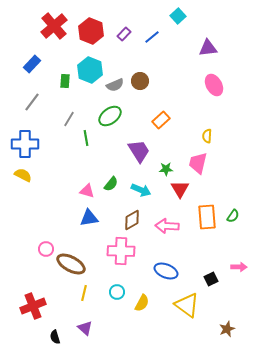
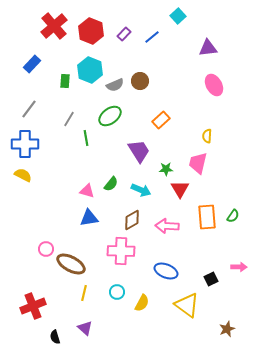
gray line at (32, 102): moved 3 px left, 7 px down
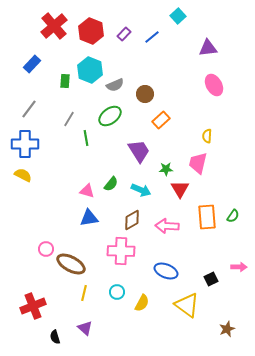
brown circle at (140, 81): moved 5 px right, 13 px down
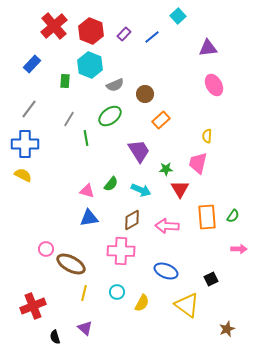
cyan hexagon at (90, 70): moved 5 px up
pink arrow at (239, 267): moved 18 px up
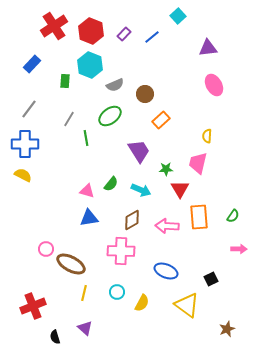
red cross at (54, 26): rotated 8 degrees clockwise
orange rectangle at (207, 217): moved 8 px left
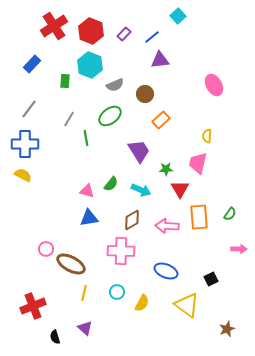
purple triangle at (208, 48): moved 48 px left, 12 px down
green semicircle at (233, 216): moved 3 px left, 2 px up
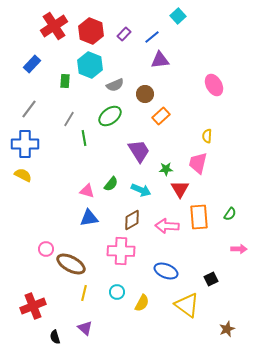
orange rectangle at (161, 120): moved 4 px up
green line at (86, 138): moved 2 px left
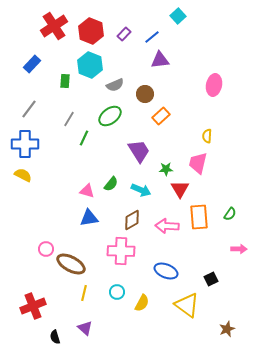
pink ellipse at (214, 85): rotated 40 degrees clockwise
green line at (84, 138): rotated 35 degrees clockwise
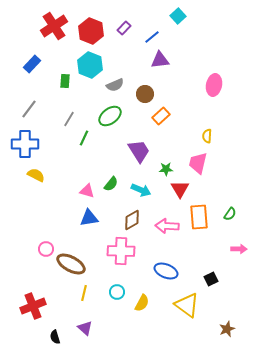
purple rectangle at (124, 34): moved 6 px up
yellow semicircle at (23, 175): moved 13 px right
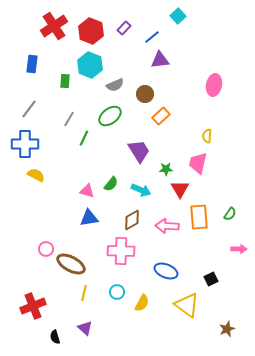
blue rectangle at (32, 64): rotated 36 degrees counterclockwise
